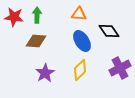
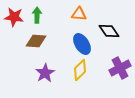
blue ellipse: moved 3 px down
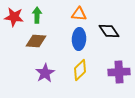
blue ellipse: moved 3 px left, 5 px up; rotated 35 degrees clockwise
purple cross: moved 1 px left, 4 px down; rotated 25 degrees clockwise
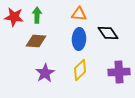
black diamond: moved 1 px left, 2 px down
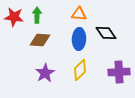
black diamond: moved 2 px left
brown diamond: moved 4 px right, 1 px up
